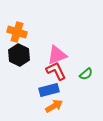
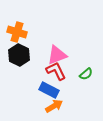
blue rectangle: rotated 42 degrees clockwise
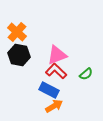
orange cross: rotated 24 degrees clockwise
black hexagon: rotated 15 degrees counterclockwise
red L-shape: rotated 20 degrees counterclockwise
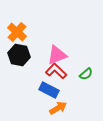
orange arrow: moved 4 px right, 2 px down
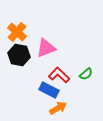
pink triangle: moved 11 px left, 7 px up
red L-shape: moved 3 px right, 4 px down
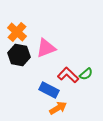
red L-shape: moved 9 px right
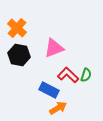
orange cross: moved 4 px up
pink triangle: moved 8 px right
green semicircle: moved 1 px down; rotated 32 degrees counterclockwise
